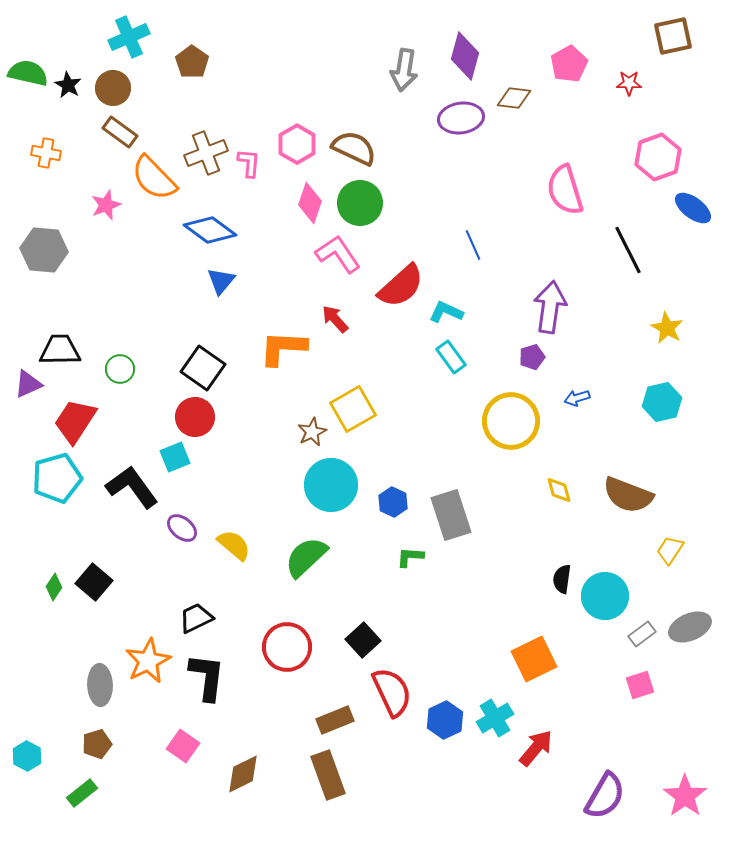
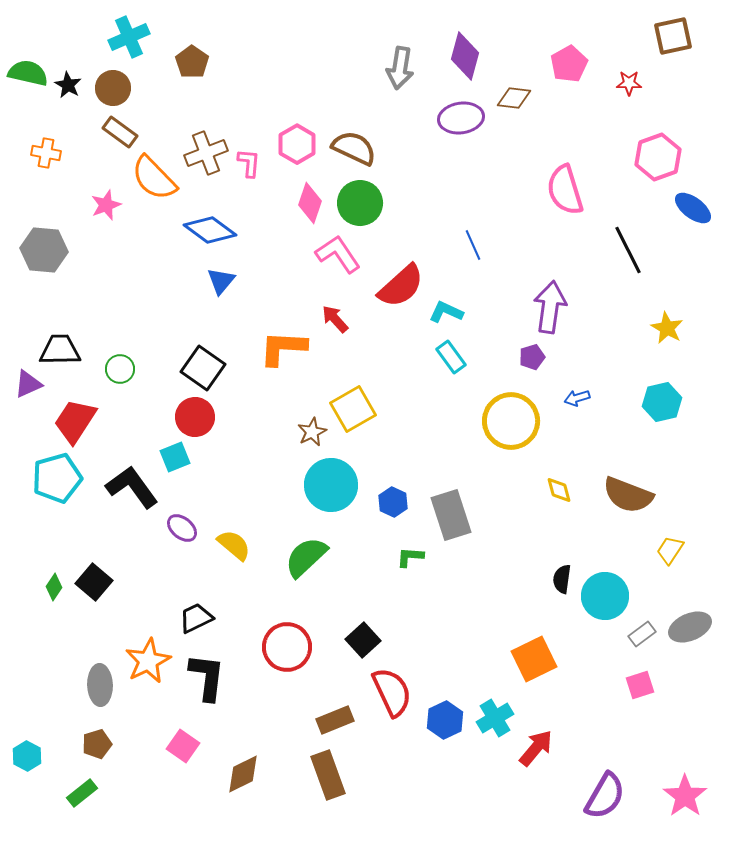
gray arrow at (404, 70): moved 4 px left, 2 px up
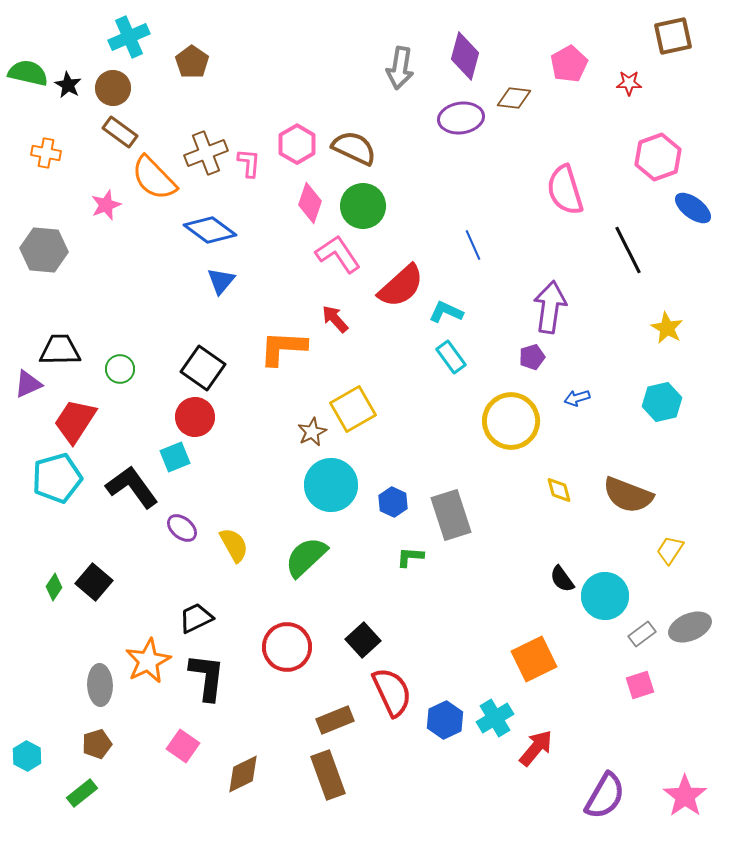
green circle at (360, 203): moved 3 px right, 3 px down
yellow semicircle at (234, 545): rotated 21 degrees clockwise
black semicircle at (562, 579): rotated 44 degrees counterclockwise
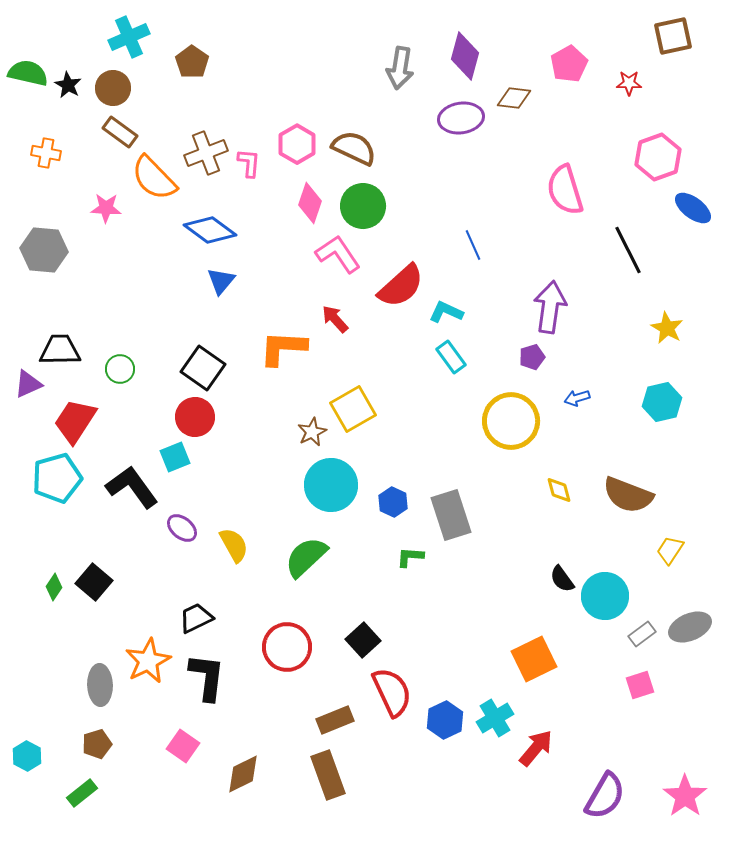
pink star at (106, 205): moved 3 px down; rotated 24 degrees clockwise
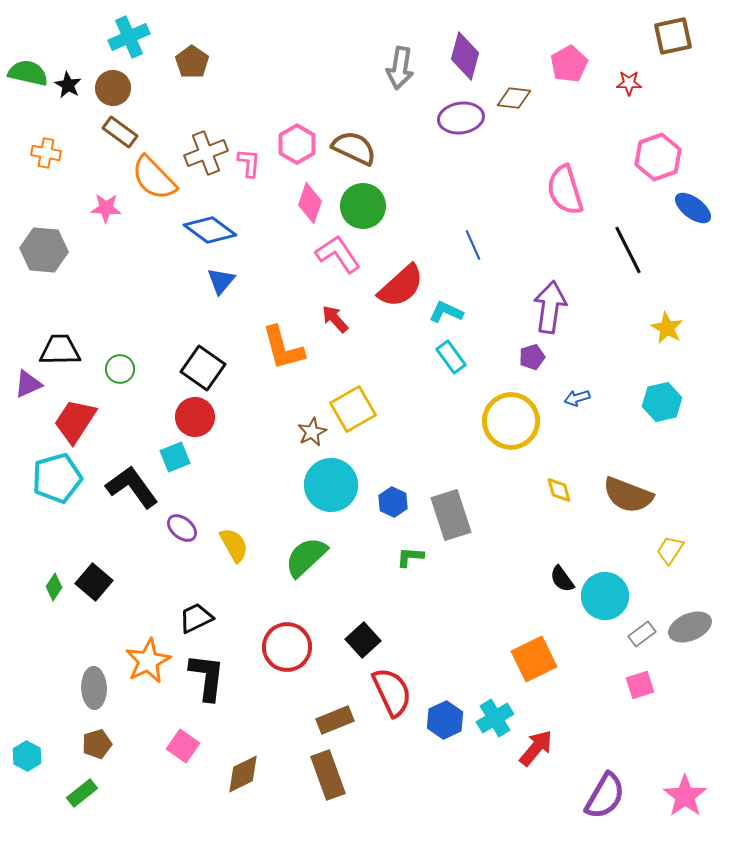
orange L-shape at (283, 348): rotated 108 degrees counterclockwise
gray ellipse at (100, 685): moved 6 px left, 3 px down
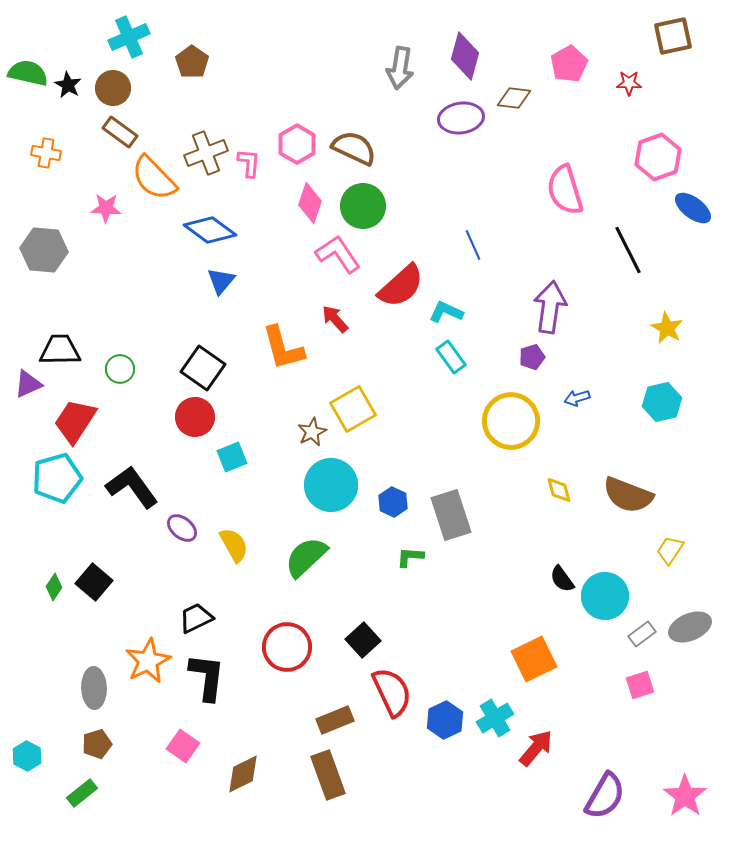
cyan square at (175, 457): moved 57 px right
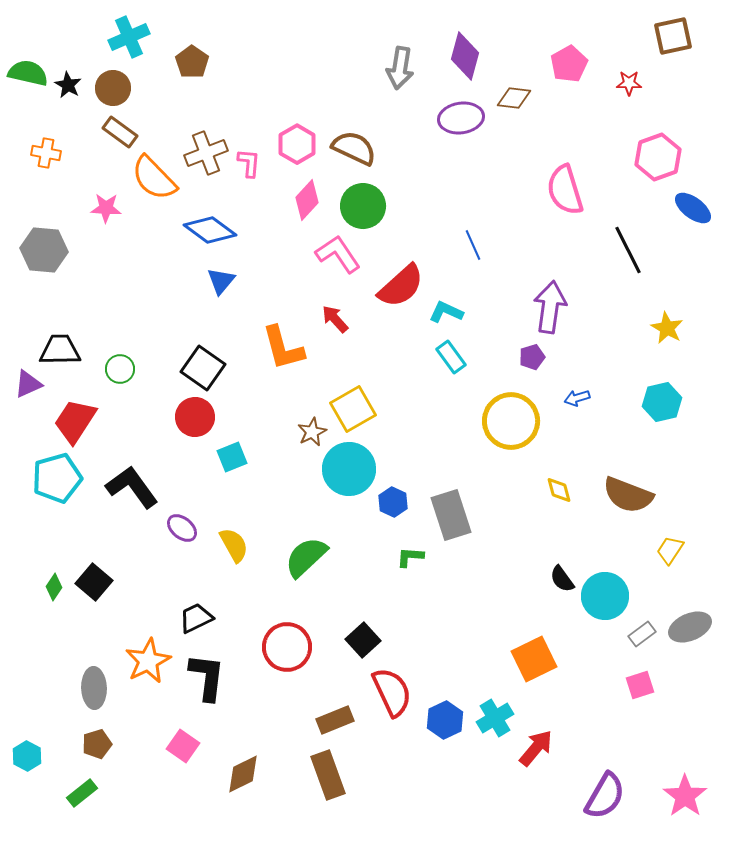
pink diamond at (310, 203): moved 3 px left, 3 px up; rotated 24 degrees clockwise
cyan circle at (331, 485): moved 18 px right, 16 px up
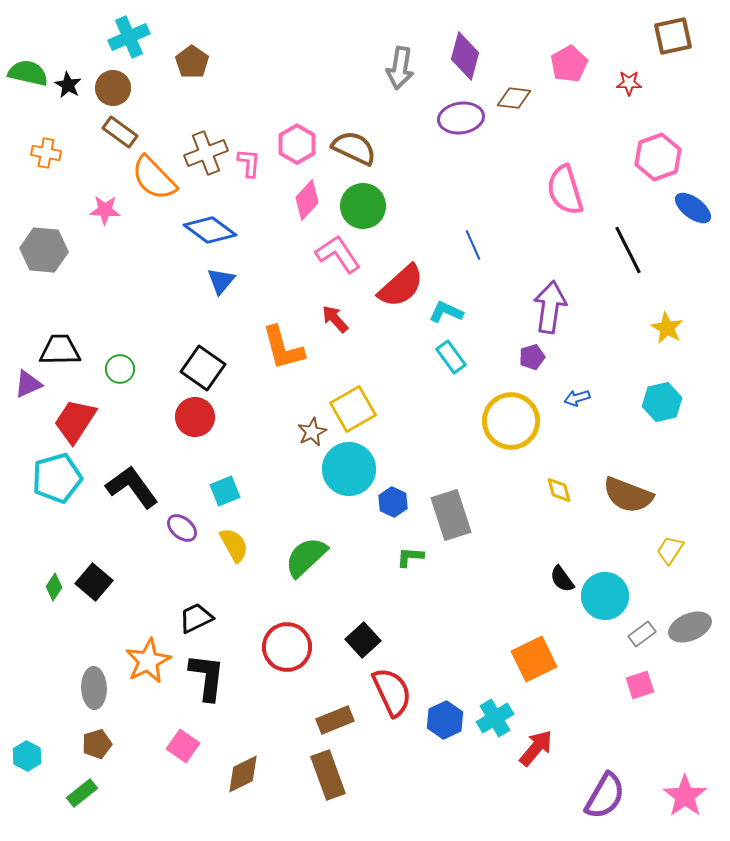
pink star at (106, 208): moved 1 px left, 2 px down
cyan square at (232, 457): moved 7 px left, 34 px down
